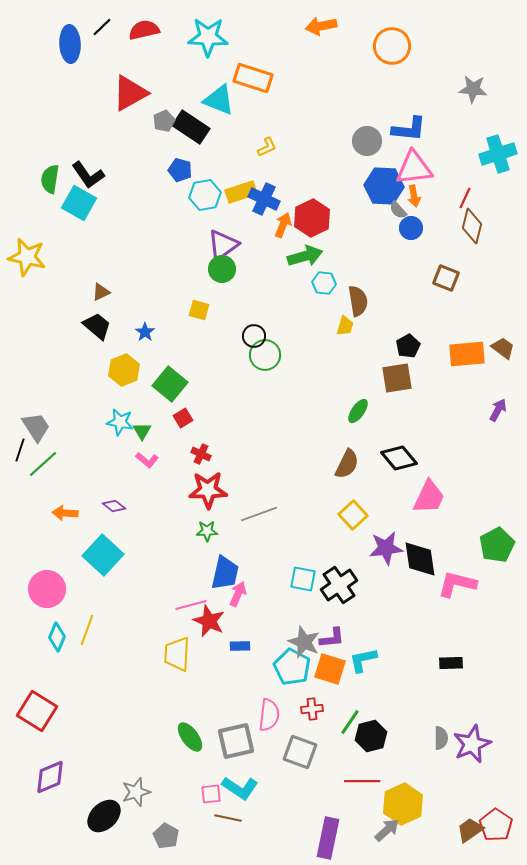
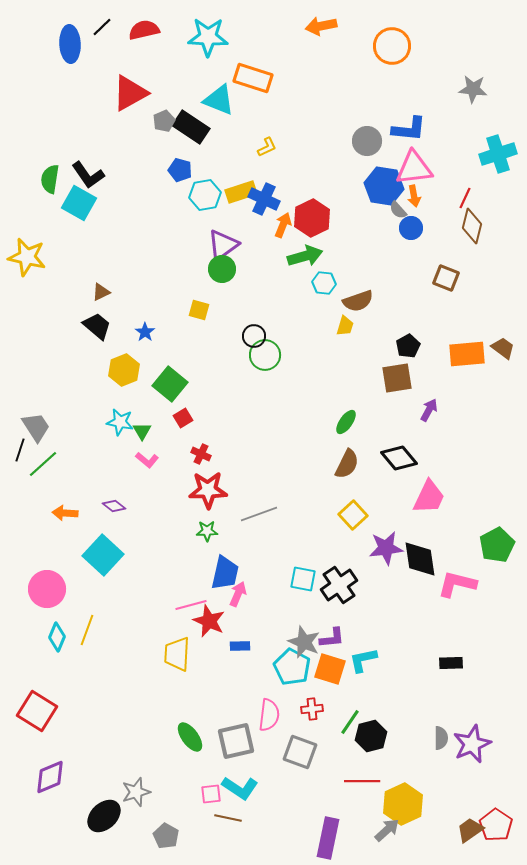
blue hexagon at (384, 186): rotated 6 degrees clockwise
brown semicircle at (358, 301): rotated 80 degrees clockwise
purple arrow at (498, 410): moved 69 px left
green ellipse at (358, 411): moved 12 px left, 11 px down
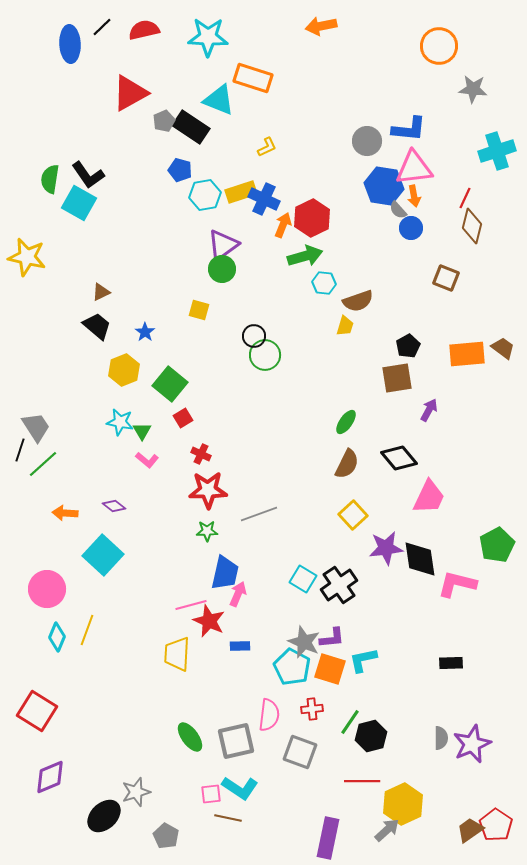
orange circle at (392, 46): moved 47 px right
cyan cross at (498, 154): moved 1 px left, 3 px up
cyan square at (303, 579): rotated 20 degrees clockwise
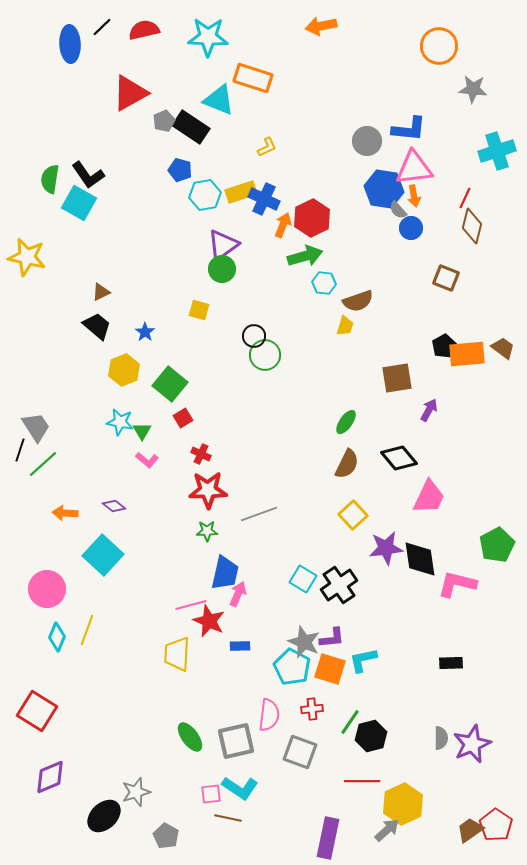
blue hexagon at (384, 186): moved 3 px down
black pentagon at (408, 346): moved 36 px right
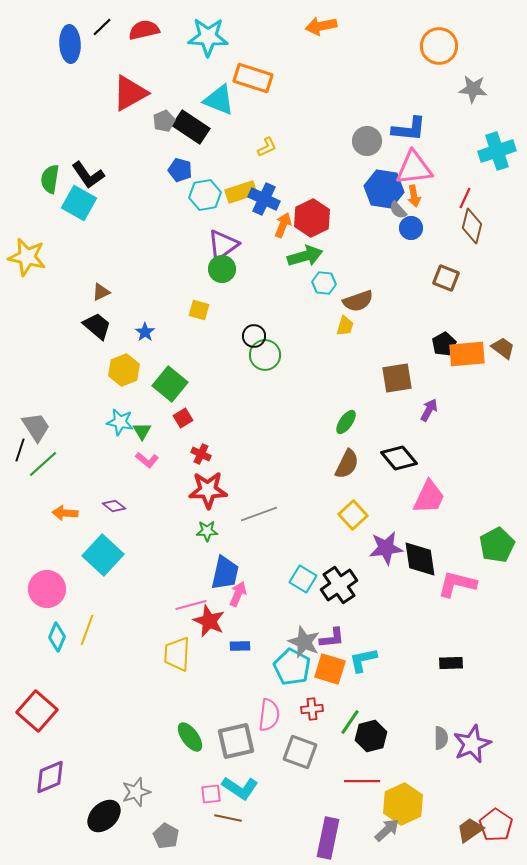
black pentagon at (444, 346): moved 2 px up
red square at (37, 711): rotated 9 degrees clockwise
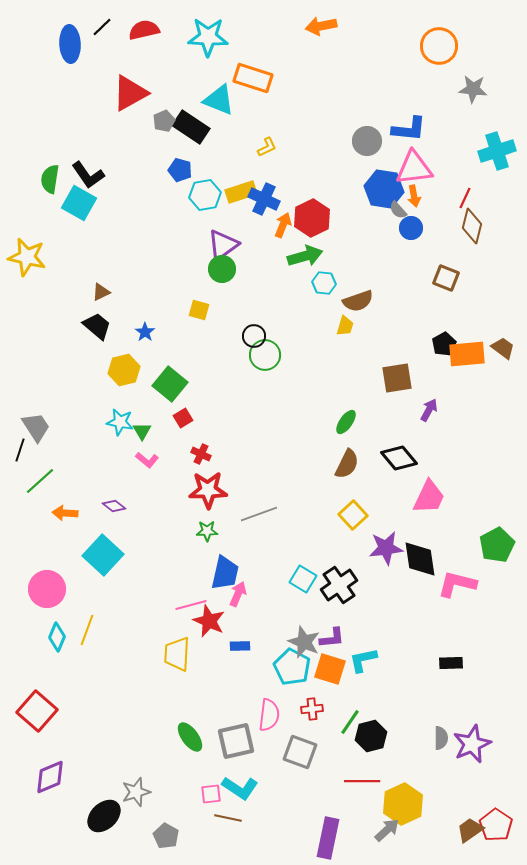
yellow hexagon at (124, 370): rotated 8 degrees clockwise
green line at (43, 464): moved 3 px left, 17 px down
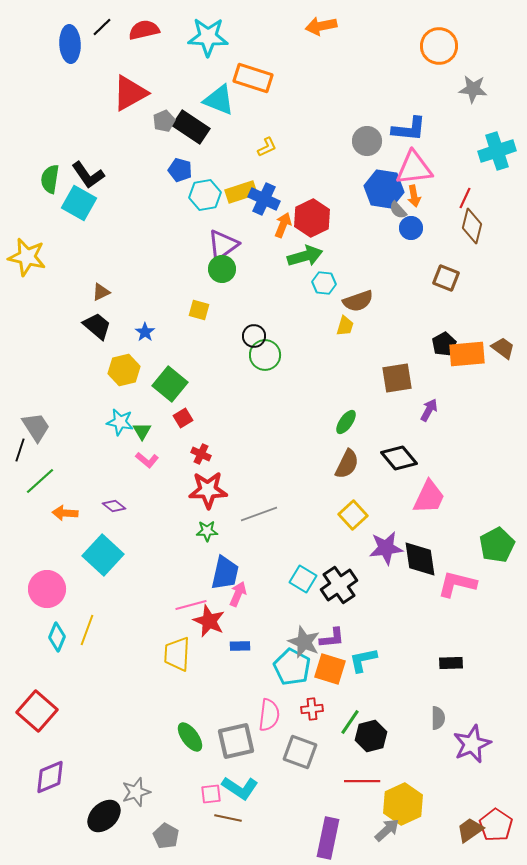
gray semicircle at (441, 738): moved 3 px left, 20 px up
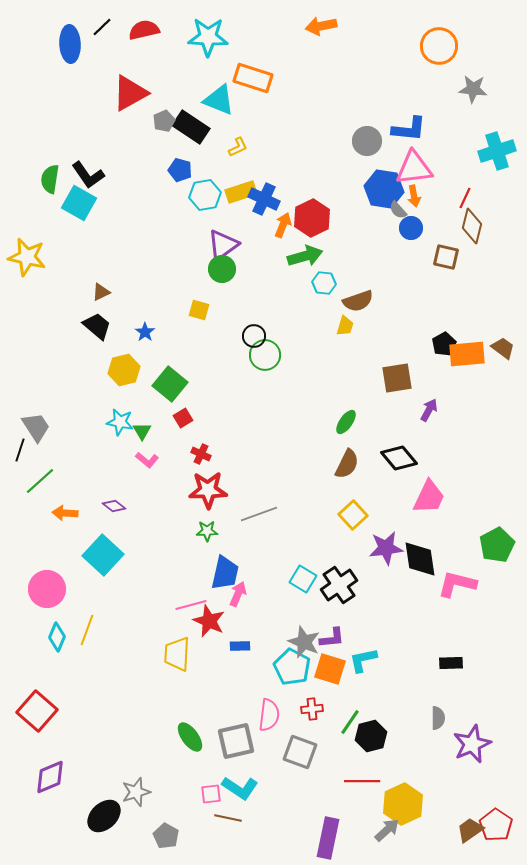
yellow L-shape at (267, 147): moved 29 px left
brown square at (446, 278): moved 21 px up; rotated 8 degrees counterclockwise
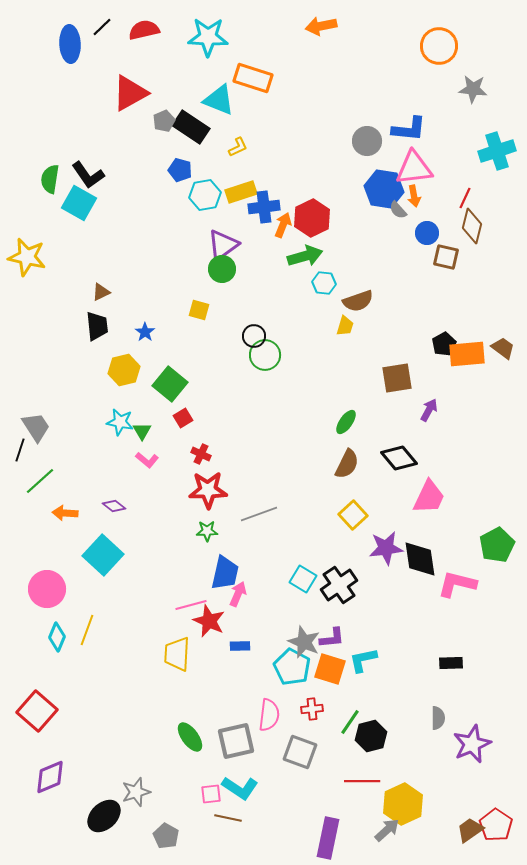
blue cross at (264, 199): moved 8 px down; rotated 32 degrees counterclockwise
blue circle at (411, 228): moved 16 px right, 5 px down
black trapezoid at (97, 326): rotated 44 degrees clockwise
